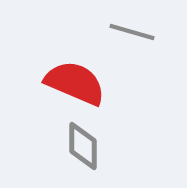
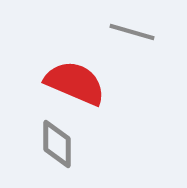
gray diamond: moved 26 px left, 2 px up
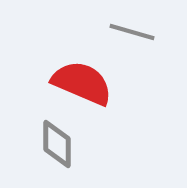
red semicircle: moved 7 px right
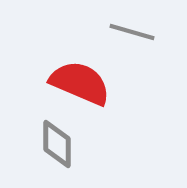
red semicircle: moved 2 px left
